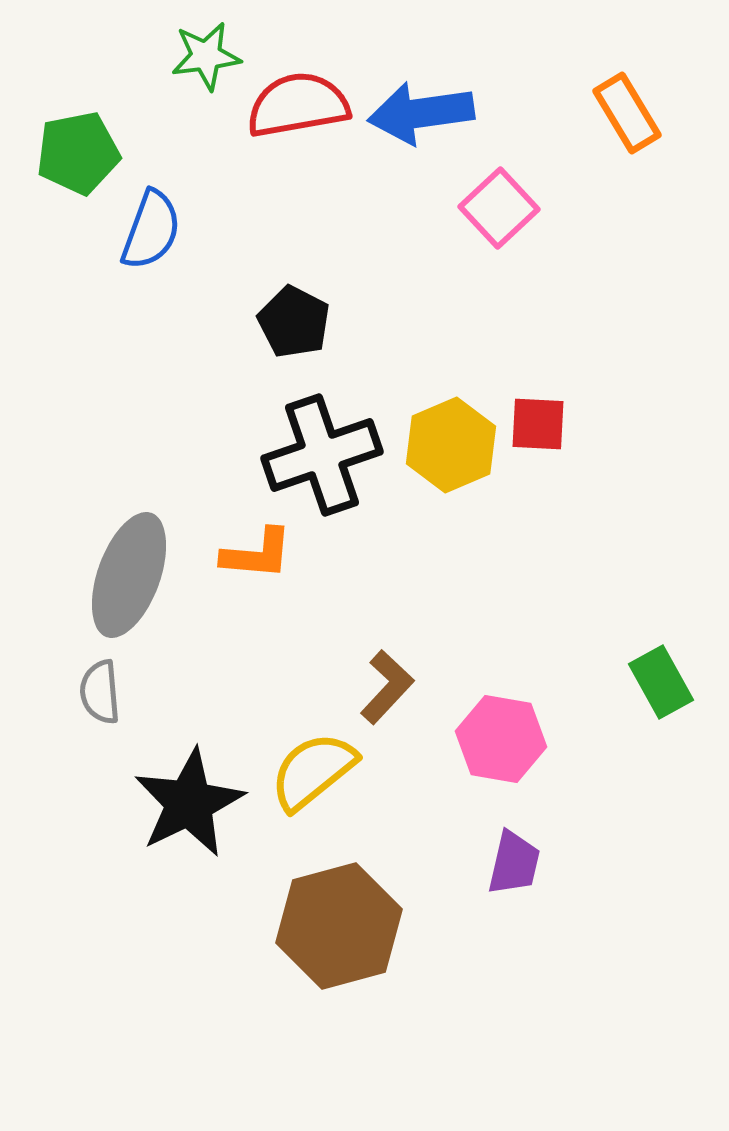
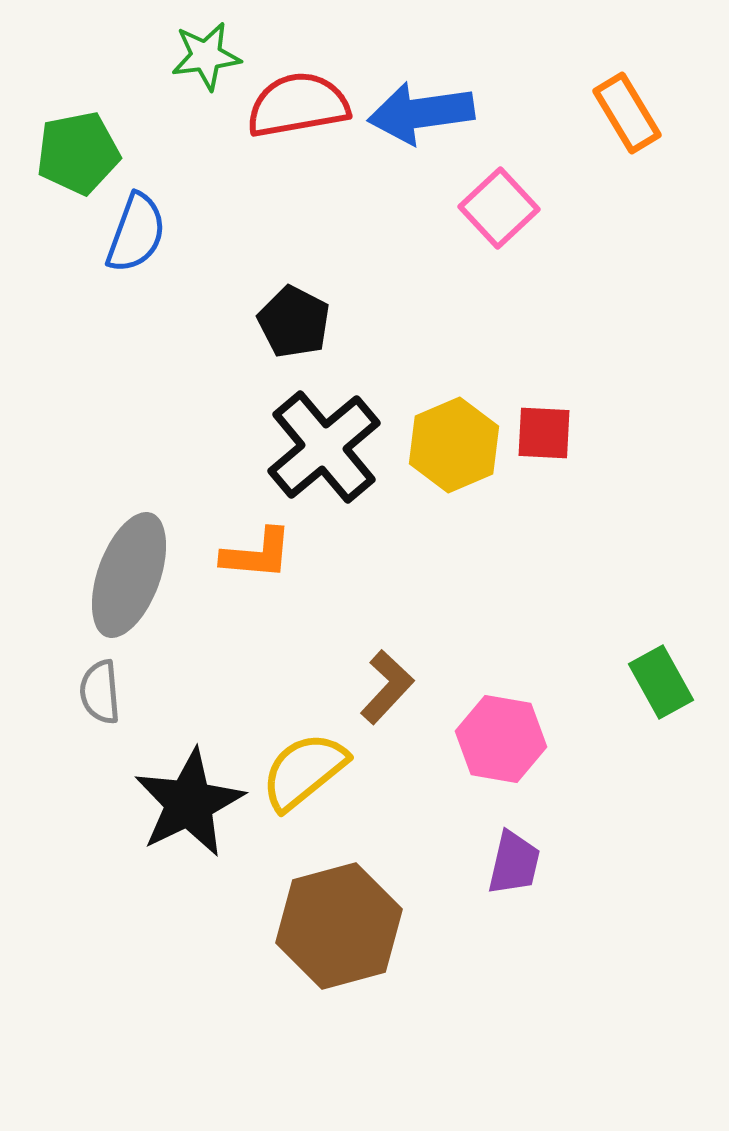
blue semicircle: moved 15 px left, 3 px down
red square: moved 6 px right, 9 px down
yellow hexagon: moved 3 px right
black cross: moved 2 px right, 8 px up; rotated 21 degrees counterclockwise
yellow semicircle: moved 9 px left
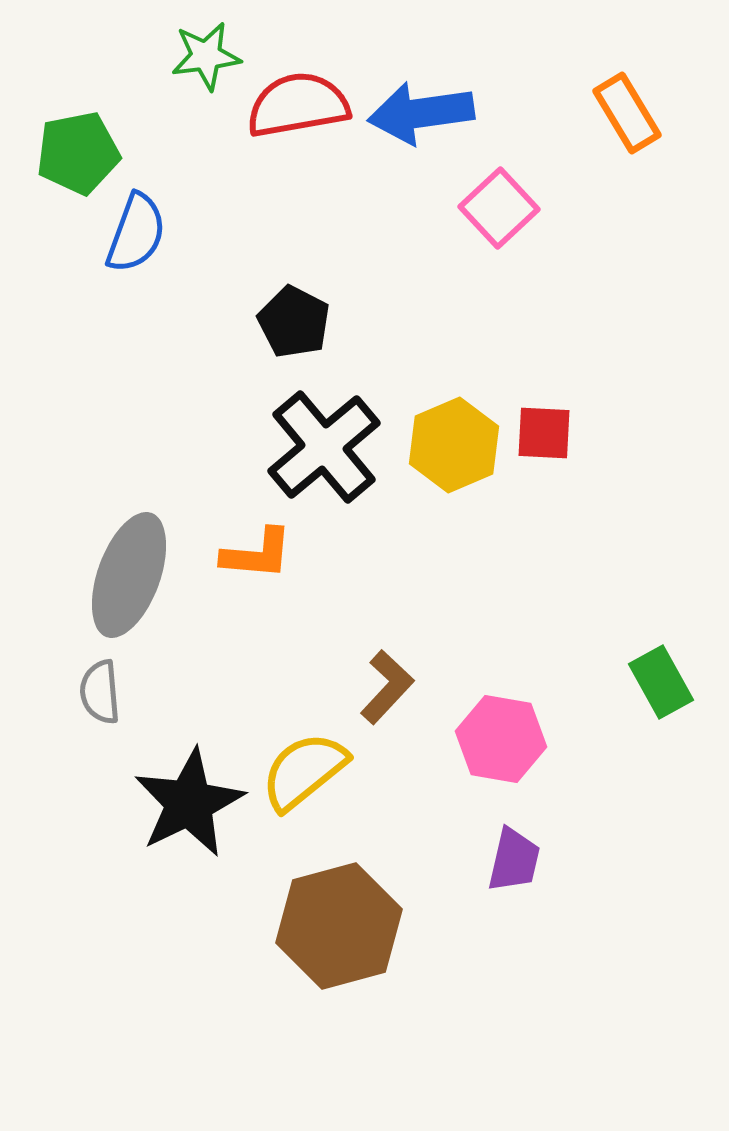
purple trapezoid: moved 3 px up
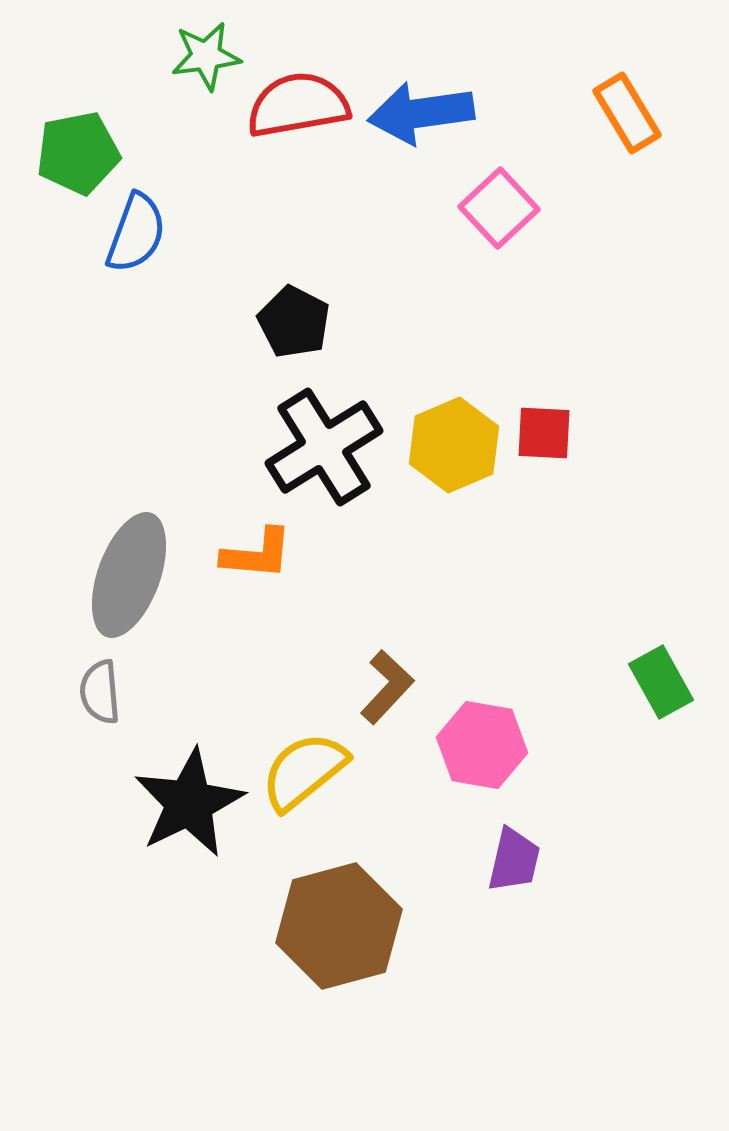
black cross: rotated 8 degrees clockwise
pink hexagon: moved 19 px left, 6 px down
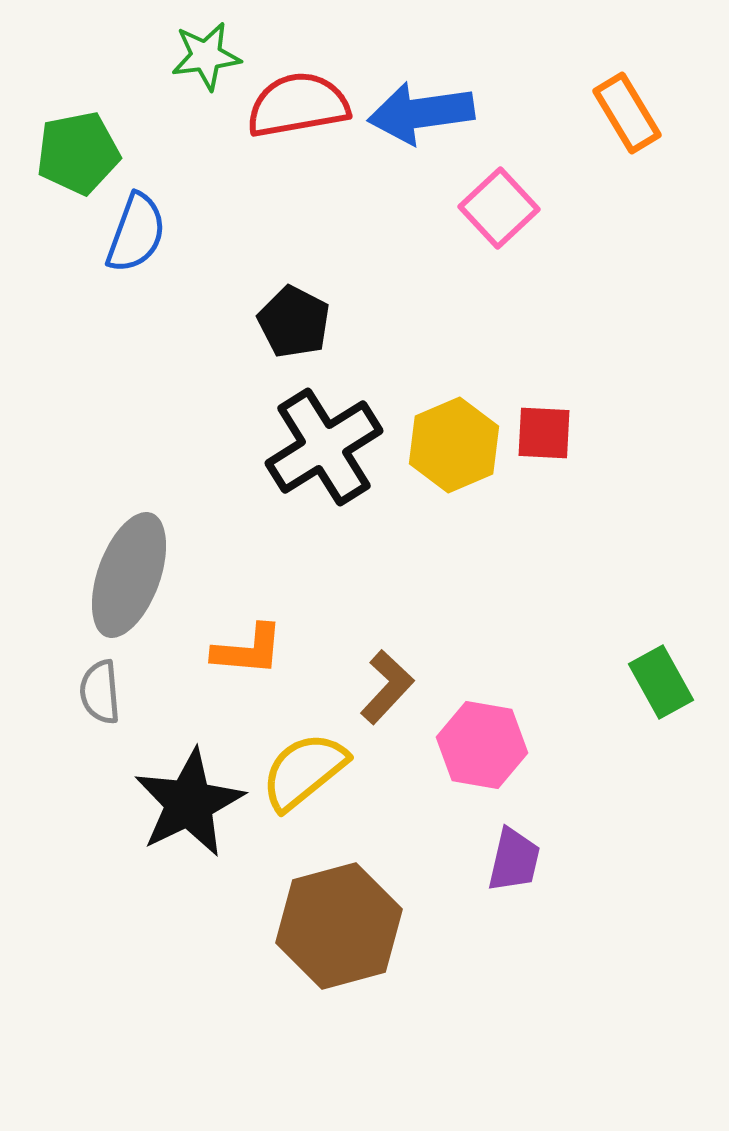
orange L-shape: moved 9 px left, 96 px down
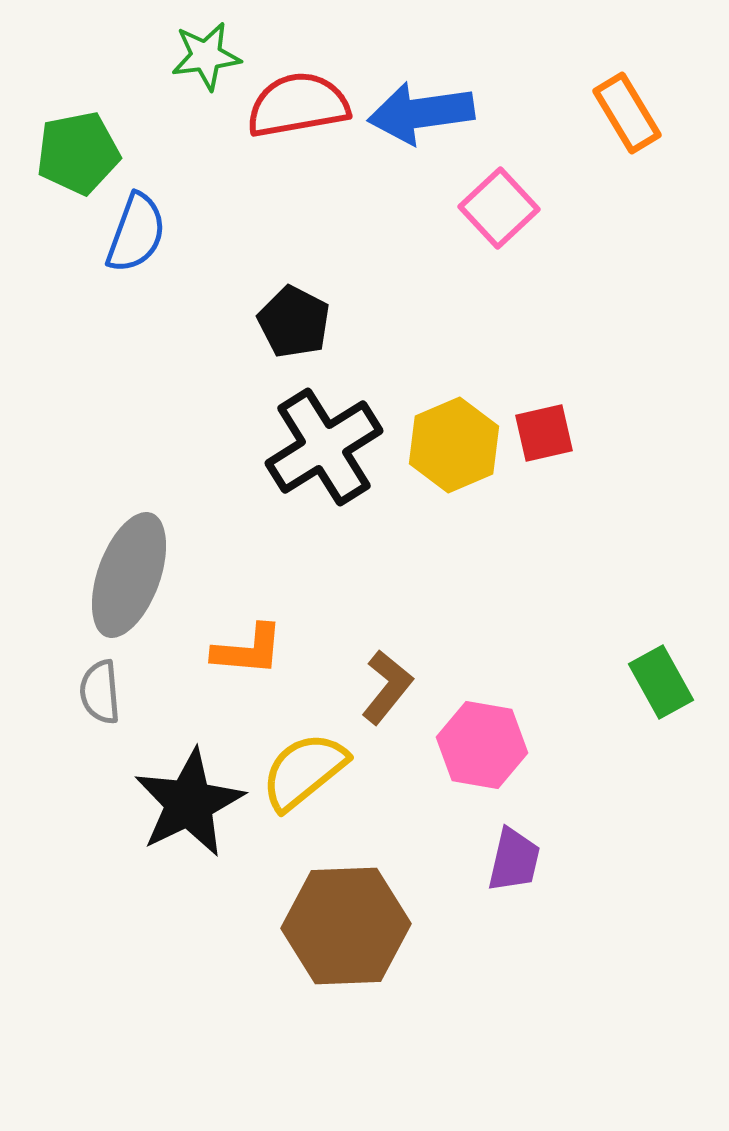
red square: rotated 16 degrees counterclockwise
brown L-shape: rotated 4 degrees counterclockwise
brown hexagon: moved 7 px right; rotated 13 degrees clockwise
